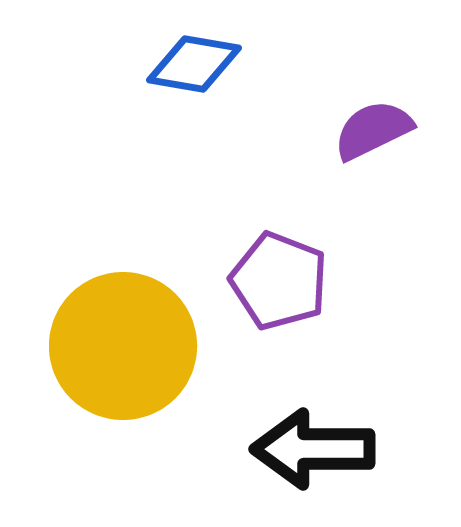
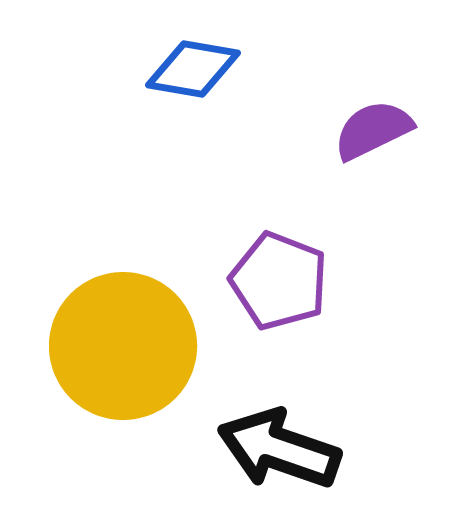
blue diamond: moved 1 px left, 5 px down
black arrow: moved 34 px left; rotated 19 degrees clockwise
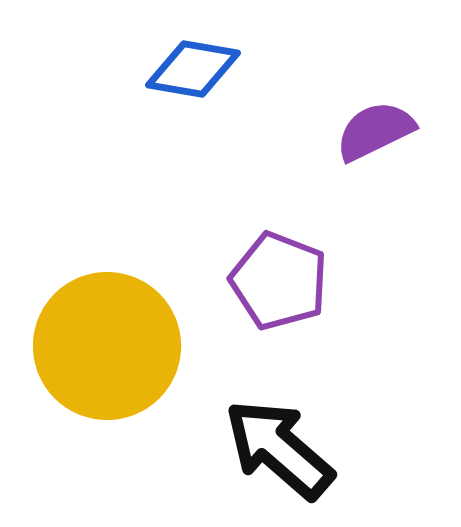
purple semicircle: moved 2 px right, 1 px down
yellow circle: moved 16 px left
black arrow: rotated 22 degrees clockwise
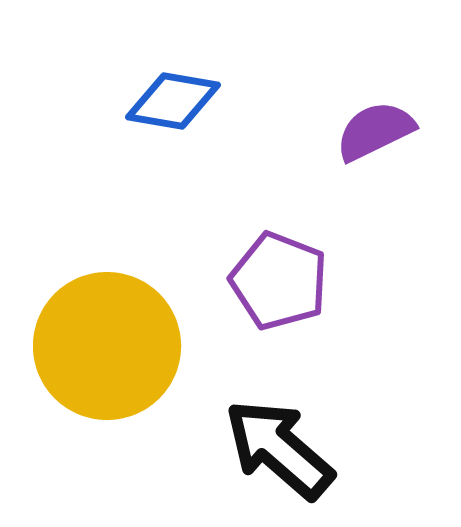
blue diamond: moved 20 px left, 32 px down
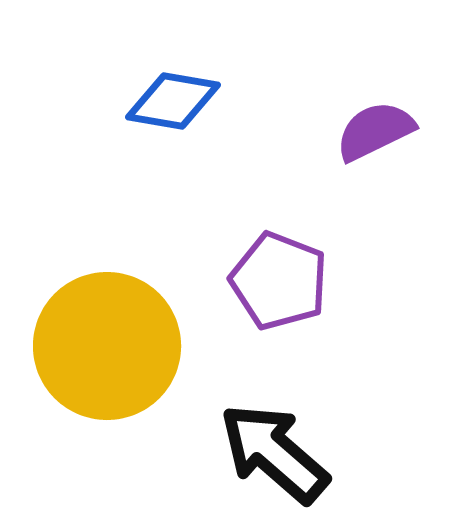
black arrow: moved 5 px left, 4 px down
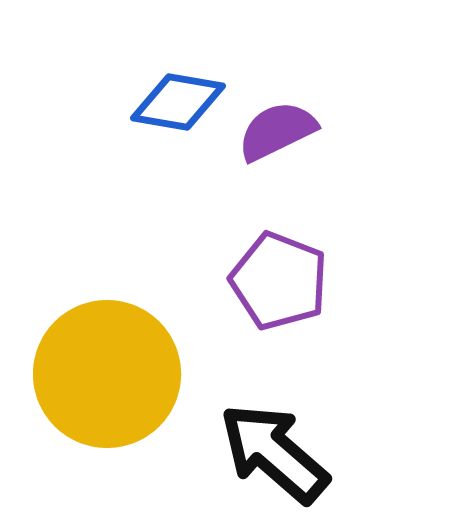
blue diamond: moved 5 px right, 1 px down
purple semicircle: moved 98 px left
yellow circle: moved 28 px down
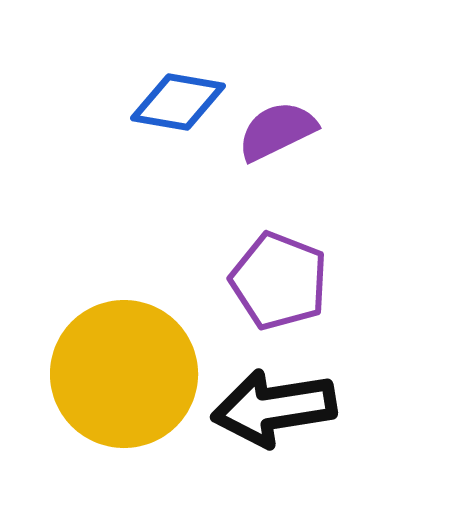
yellow circle: moved 17 px right
black arrow: moved 45 px up; rotated 50 degrees counterclockwise
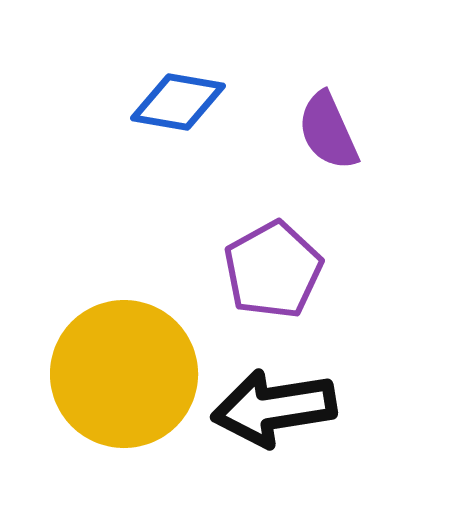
purple semicircle: moved 51 px right; rotated 88 degrees counterclockwise
purple pentagon: moved 6 px left, 11 px up; rotated 22 degrees clockwise
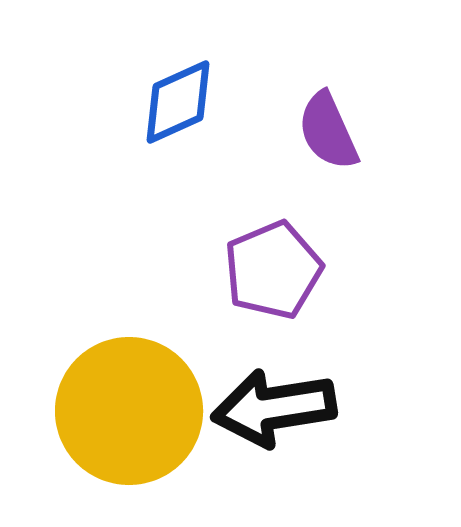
blue diamond: rotated 34 degrees counterclockwise
purple pentagon: rotated 6 degrees clockwise
yellow circle: moved 5 px right, 37 px down
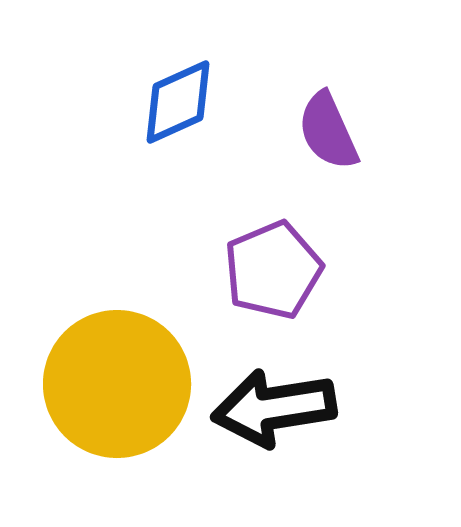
yellow circle: moved 12 px left, 27 px up
